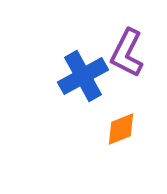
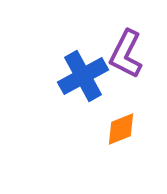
purple L-shape: moved 1 px left, 1 px down
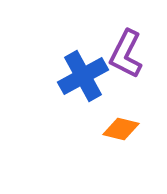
orange diamond: rotated 36 degrees clockwise
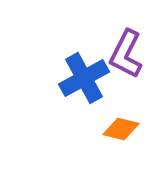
blue cross: moved 1 px right, 2 px down
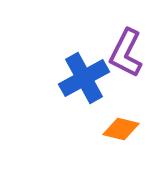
purple L-shape: moved 1 px up
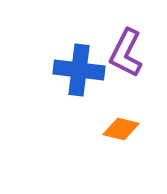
blue cross: moved 5 px left, 8 px up; rotated 36 degrees clockwise
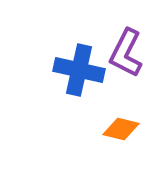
blue cross: rotated 6 degrees clockwise
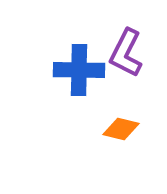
blue cross: rotated 12 degrees counterclockwise
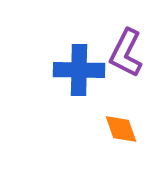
orange diamond: rotated 57 degrees clockwise
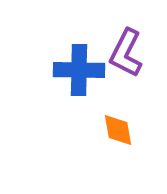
orange diamond: moved 3 px left, 1 px down; rotated 9 degrees clockwise
